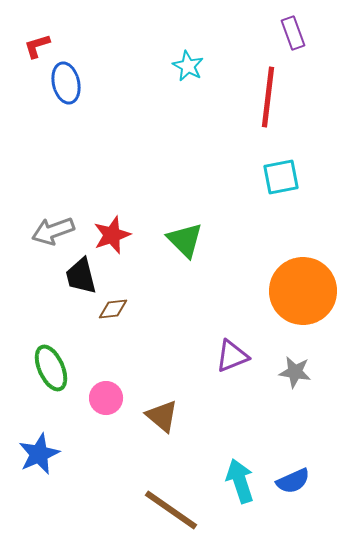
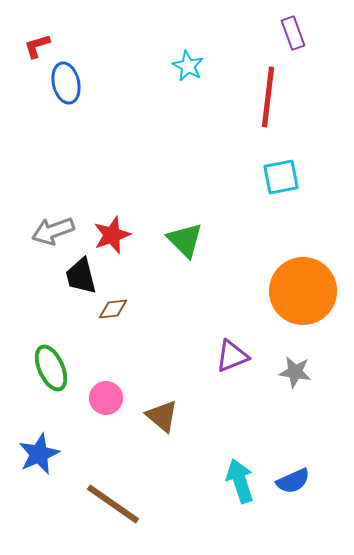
brown line: moved 58 px left, 6 px up
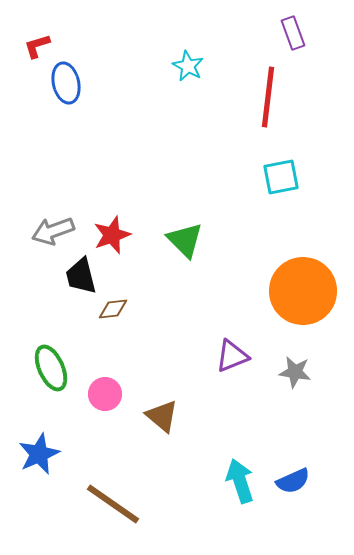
pink circle: moved 1 px left, 4 px up
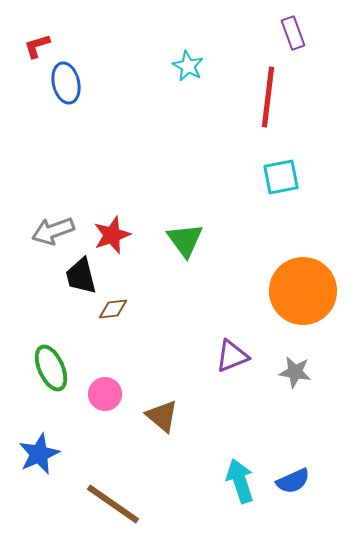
green triangle: rotated 9 degrees clockwise
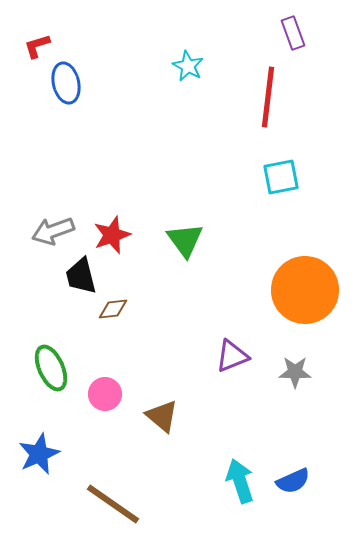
orange circle: moved 2 px right, 1 px up
gray star: rotated 8 degrees counterclockwise
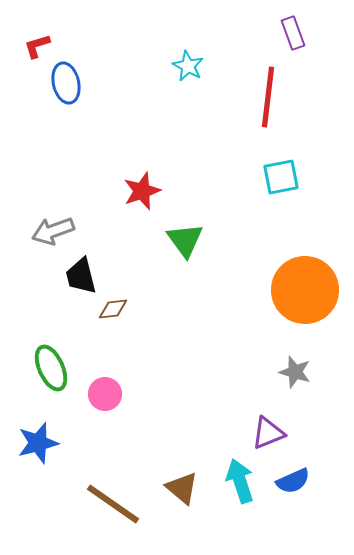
red star: moved 30 px right, 44 px up
purple triangle: moved 36 px right, 77 px down
gray star: rotated 16 degrees clockwise
brown triangle: moved 20 px right, 72 px down
blue star: moved 1 px left, 11 px up; rotated 9 degrees clockwise
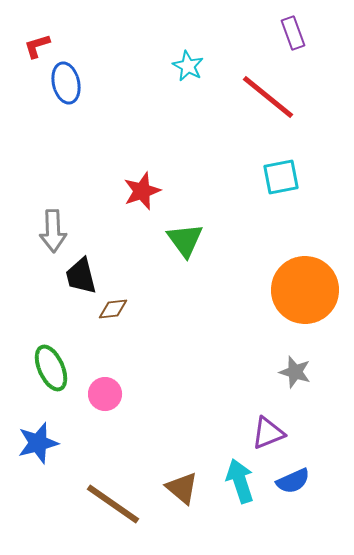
red line: rotated 58 degrees counterclockwise
gray arrow: rotated 72 degrees counterclockwise
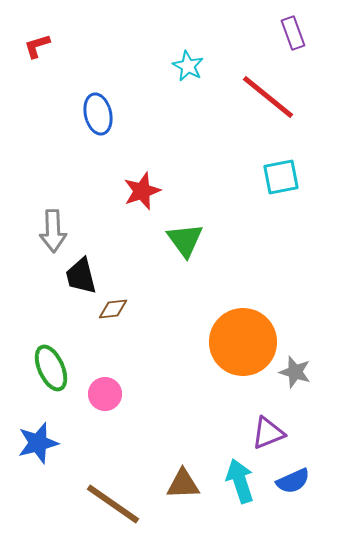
blue ellipse: moved 32 px right, 31 px down
orange circle: moved 62 px left, 52 px down
brown triangle: moved 1 px right, 4 px up; rotated 42 degrees counterclockwise
